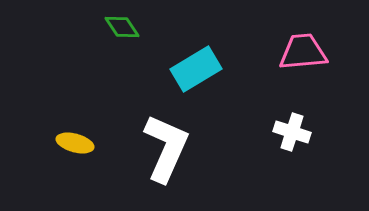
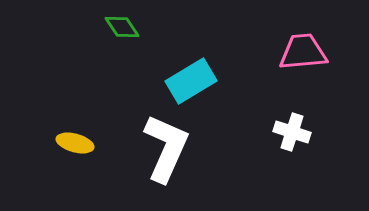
cyan rectangle: moved 5 px left, 12 px down
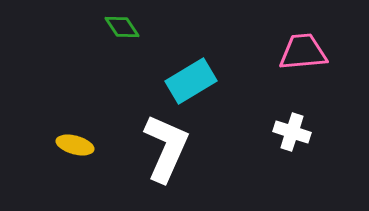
yellow ellipse: moved 2 px down
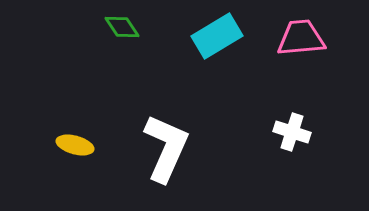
pink trapezoid: moved 2 px left, 14 px up
cyan rectangle: moved 26 px right, 45 px up
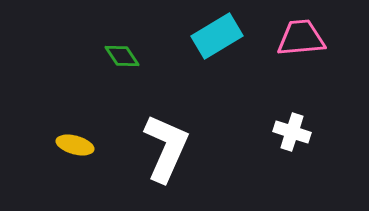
green diamond: moved 29 px down
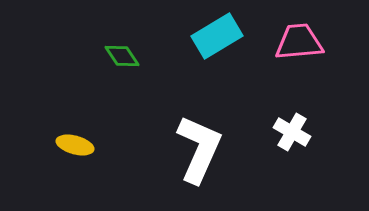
pink trapezoid: moved 2 px left, 4 px down
white cross: rotated 12 degrees clockwise
white L-shape: moved 33 px right, 1 px down
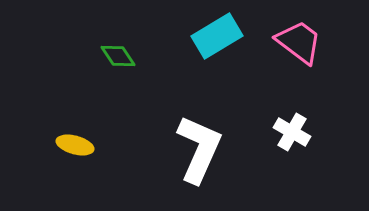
pink trapezoid: rotated 42 degrees clockwise
green diamond: moved 4 px left
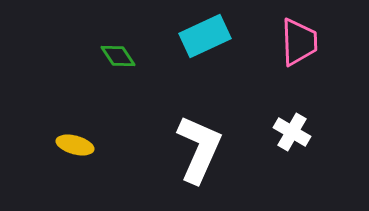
cyan rectangle: moved 12 px left; rotated 6 degrees clockwise
pink trapezoid: rotated 51 degrees clockwise
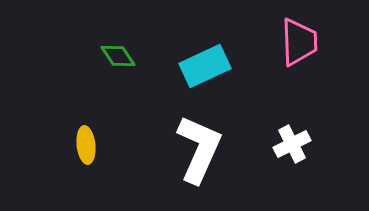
cyan rectangle: moved 30 px down
white cross: moved 12 px down; rotated 33 degrees clockwise
yellow ellipse: moved 11 px right; rotated 69 degrees clockwise
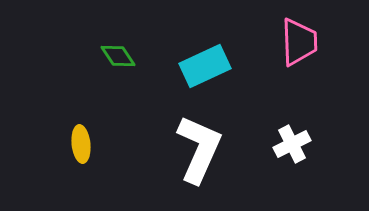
yellow ellipse: moved 5 px left, 1 px up
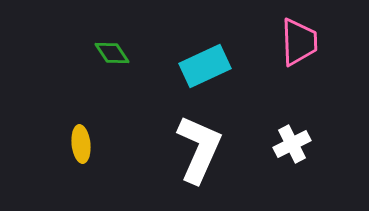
green diamond: moved 6 px left, 3 px up
